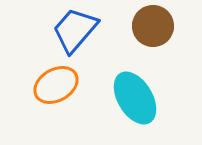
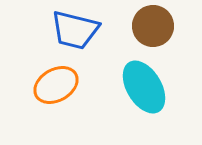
blue trapezoid: rotated 117 degrees counterclockwise
cyan ellipse: moved 9 px right, 11 px up
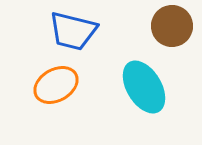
brown circle: moved 19 px right
blue trapezoid: moved 2 px left, 1 px down
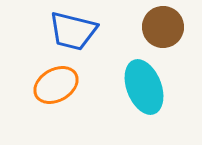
brown circle: moved 9 px left, 1 px down
cyan ellipse: rotated 10 degrees clockwise
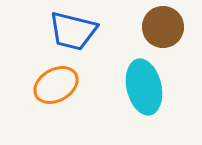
cyan ellipse: rotated 8 degrees clockwise
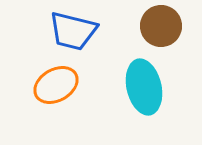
brown circle: moved 2 px left, 1 px up
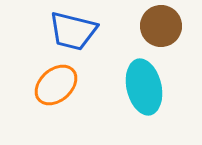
orange ellipse: rotated 12 degrees counterclockwise
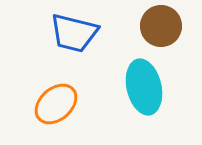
blue trapezoid: moved 1 px right, 2 px down
orange ellipse: moved 19 px down
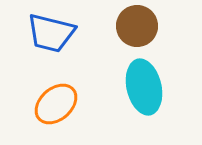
brown circle: moved 24 px left
blue trapezoid: moved 23 px left
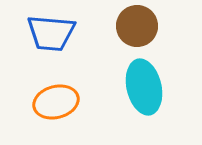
blue trapezoid: rotated 9 degrees counterclockwise
orange ellipse: moved 2 px up; rotated 27 degrees clockwise
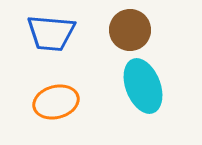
brown circle: moved 7 px left, 4 px down
cyan ellipse: moved 1 px left, 1 px up; rotated 8 degrees counterclockwise
